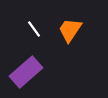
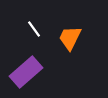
orange trapezoid: moved 8 px down; rotated 8 degrees counterclockwise
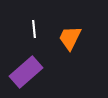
white line: rotated 30 degrees clockwise
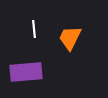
purple rectangle: rotated 36 degrees clockwise
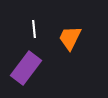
purple rectangle: moved 4 px up; rotated 48 degrees counterclockwise
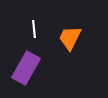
purple rectangle: rotated 8 degrees counterclockwise
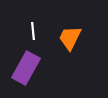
white line: moved 1 px left, 2 px down
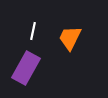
white line: rotated 18 degrees clockwise
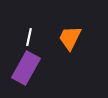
white line: moved 4 px left, 6 px down
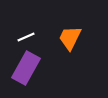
white line: moved 3 px left; rotated 54 degrees clockwise
